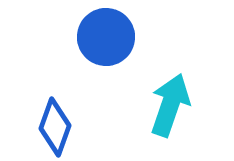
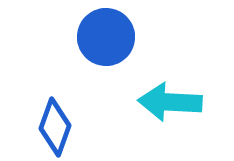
cyan arrow: moved 3 px up; rotated 106 degrees counterclockwise
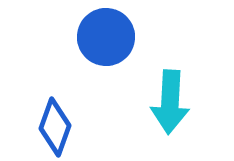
cyan arrow: rotated 90 degrees counterclockwise
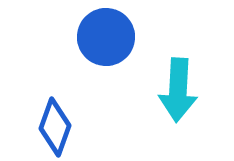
cyan arrow: moved 8 px right, 12 px up
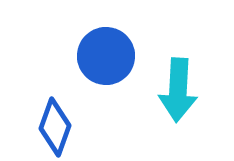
blue circle: moved 19 px down
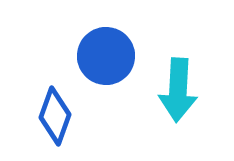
blue diamond: moved 11 px up
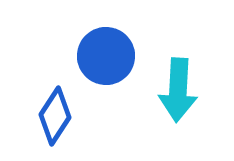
blue diamond: rotated 14 degrees clockwise
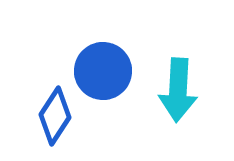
blue circle: moved 3 px left, 15 px down
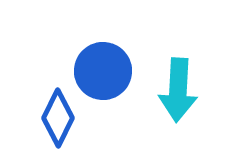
blue diamond: moved 3 px right, 2 px down; rotated 8 degrees counterclockwise
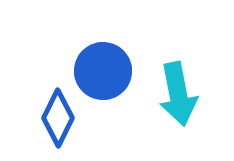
cyan arrow: moved 4 px down; rotated 14 degrees counterclockwise
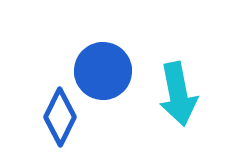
blue diamond: moved 2 px right, 1 px up
